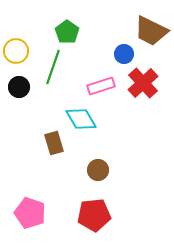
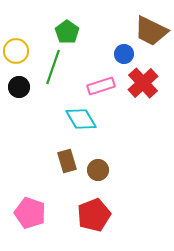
brown rectangle: moved 13 px right, 18 px down
red pentagon: rotated 16 degrees counterclockwise
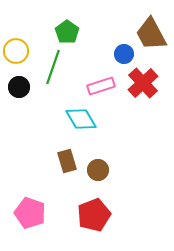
brown trapezoid: moved 3 px down; rotated 36 degrees clockwise
